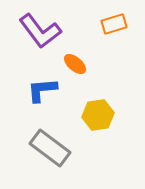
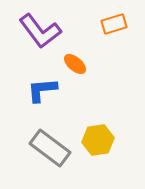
yellow hexagon: moved 25 px down
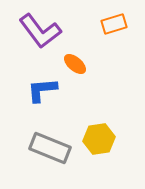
yellow hexagon: moved 1 px right, 1 px up
gray rectangle: rotated 15 degrees counterclockwise
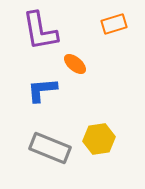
purple L-shape: rotated 27 degrees clockwise
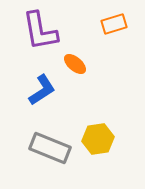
blue L-shape: rotated 152 degrees clockwise
yellow hexagon: moved 1 px left
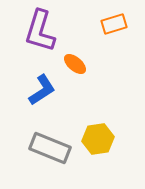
purple L-shape: rotated 27 degrees clockwise
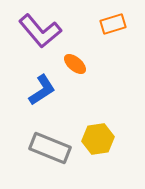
orange rectangle: moved 1 px left
purple L-shape: rotated 57 degrees counterclockwise
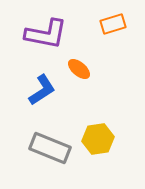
purple L-shape: moved 6 px right, 3 px down; rotated 39 degrees counterclockwise
orange ellipse: moved 4 px right, 5 px down
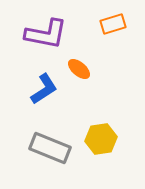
blue L-shape: moved 2 px right, 1 px up
yellow hexagon: moved 3 px right
